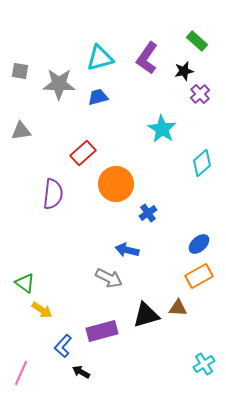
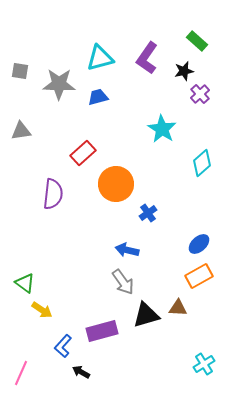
gray arrow: moved 14 px right, 4 px down; rotated 28 degrees clockwise
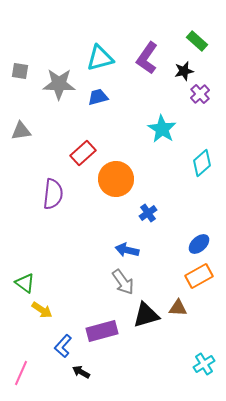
orange circle: moved 5 px up
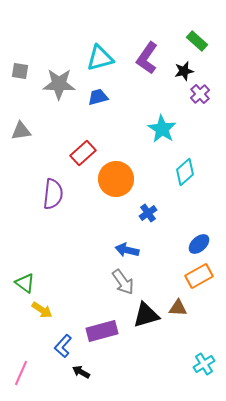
cyan diamond: moved 17 px left, 9 px down
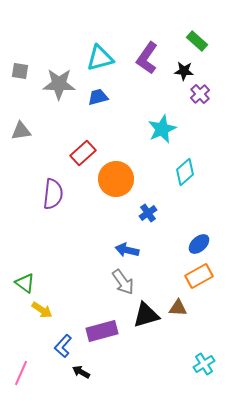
black star: rotated 18 degrees clockwise
cyan star: rotated 16 degrees clockwise
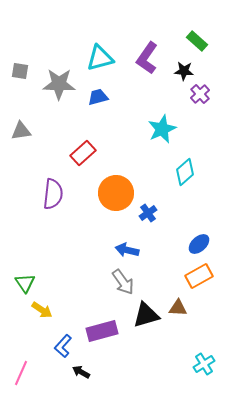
orange circle: moved 14 px down
green triangle: rotated 20 degrees clockwise
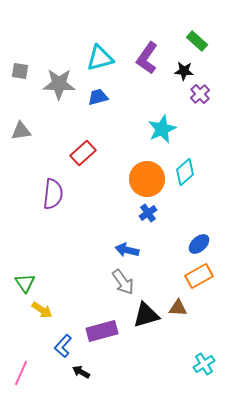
orange circle: moved 31 px right, 14 px up
